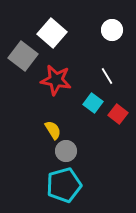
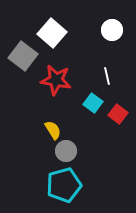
white line: rotated 18 degrees clockwise
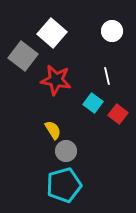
white circle: moved 1 px down
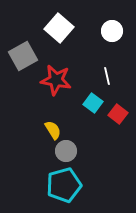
white square: moved 7 px right, 5 px up
gray square: rotated 24 degrees clockwise
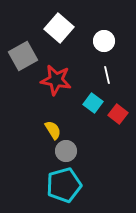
white circle: moved 8 px left, 10 px down
white line: moved 1 px up
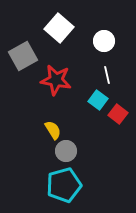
cyan square: moved 5 px right, 3 px up
